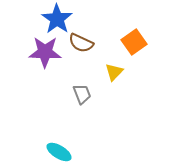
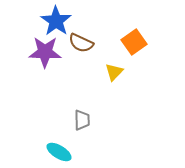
blue star: moved 1 px left, 2 px down
gray trapezoid: moved 26 px down; rotated 20 degrees clockwise
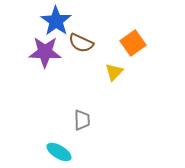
orange square: moved 1 px left, 1 px down
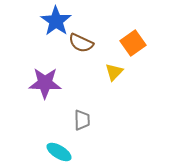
purple star: moved 31 px down
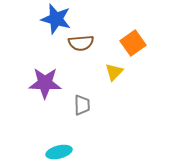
blue star: moved 2 px up; rotated 20 degrees counterclockwise
brown semicircle: rotated 30 degrees counterclockwise
gray trapezoid: moved 15 px up
cyan ellipse: rotated 45 degrees counterclockwise
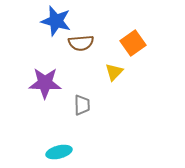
blue star: moved 2 px down
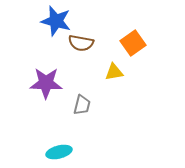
brown semicircle: rotated 15 degrees clockwise
yellow triangle: rotated 36 degrees clockwise
purple star: moved 1 px right
gray trapezoid: rotated 15 degrees clockwise
